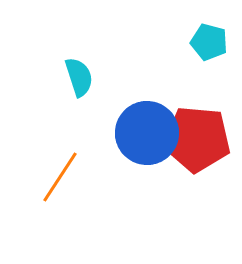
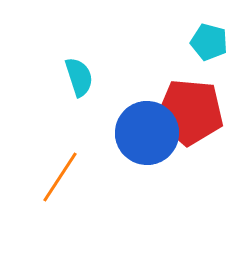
red pentagon: moved 7 px left, 27 px up
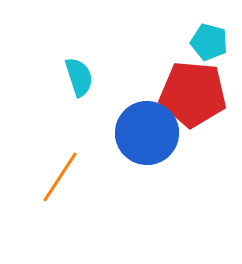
red pentagon: moved 3 px right, 18 px up
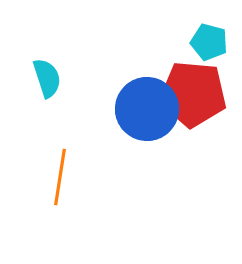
cyan semicircle: moved 32 px left, 1 px down
blue circle: moved 24 px up
orange line: rotated 24 degrees counterclockwise
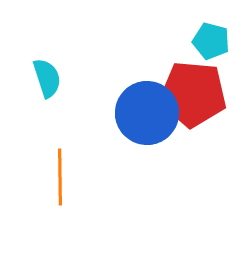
cyan pentagon: moved 2 px right, 1 px up
blue circle: moved 4 px down
orange line: rotated 10 degrees counterclockwise
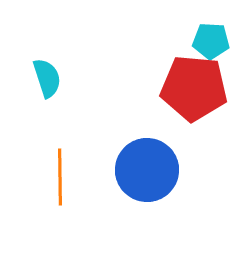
cyan pentagon: rotated 12 degrees counterclockwise
red pentagon: moved 1 px right, 6 px up
blue circle: moved 57 px down
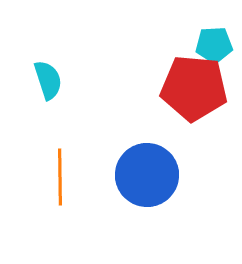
cyan pentagon: moved 3 px right, 4 px down; rotated 6 degrees counterclockwise
cyan semicircle: moved 1 px right, 2 px down
blue circle: moved 5 px down
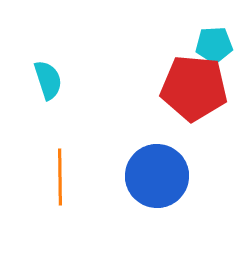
blue circle: moved 10 px right, 1 px down
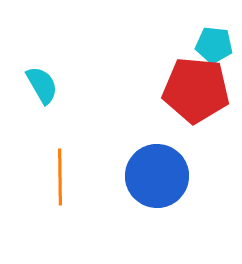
cyan pentagon: rotated 9 degrees clockwise
cyan semicircle: moved 6 px left, 5 px down; rotated 12 degrees counterclockwise
red pentagon: moved 2 px right, 2 px down
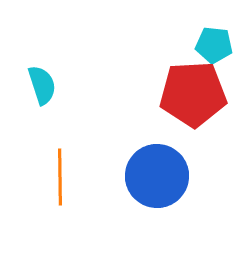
cyan semicircle: rotated 12 degrees clockwise
red pentagon: moved 3 px left, 4 px down; rotated 8 degrees counterclockwise
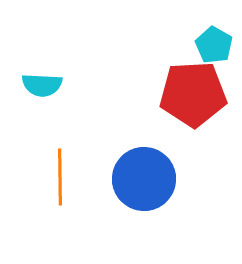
cyan pentagon: rotated 24 degrees clockwise
cyan semicircle: rotated 111 degrees clockwise
blue circle: moved 13 px left, 3 px down
